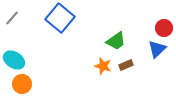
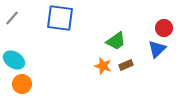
blue square: rotated 32 degrees counterclockwise
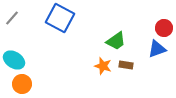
blue square: rotated 20 degrees clockwise
blue triangle: rotated 24 degrees clockwise
brown rectangle: rotated 32 degrees clockwise
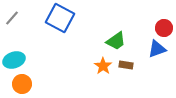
cyan ellipse: rotated 50 degrees counterclockwise
orange star: rotated 18 degrees clockwise
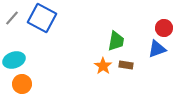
blue square: moved 18 px left
green trapezoid: rotated 45 degrees counterclockwise
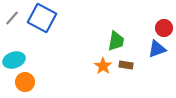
orange circle: moved 3 px right, 2 px up
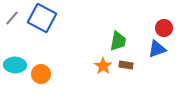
green trapezoid: moved 2 px right
cyan ellipse: moved 1 px right, 5 px down; rotated 20 degrees clockwise
orange circle: moved 16 px right, 8 px up
